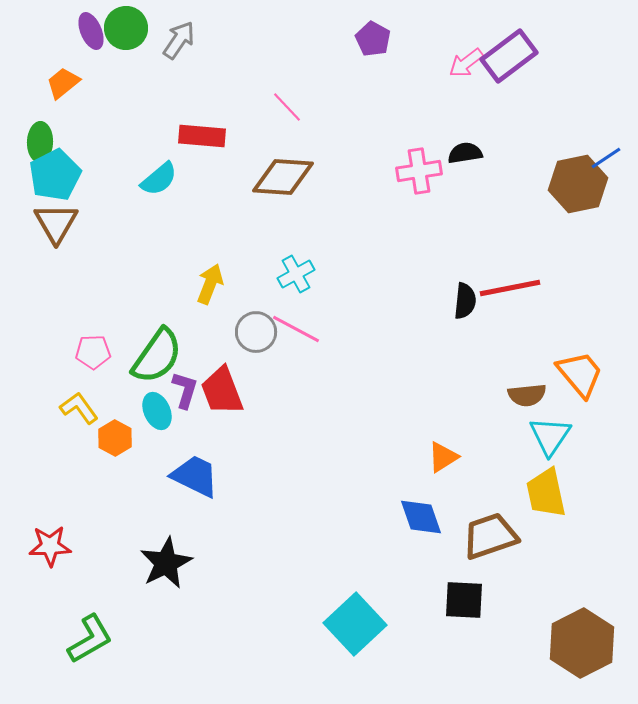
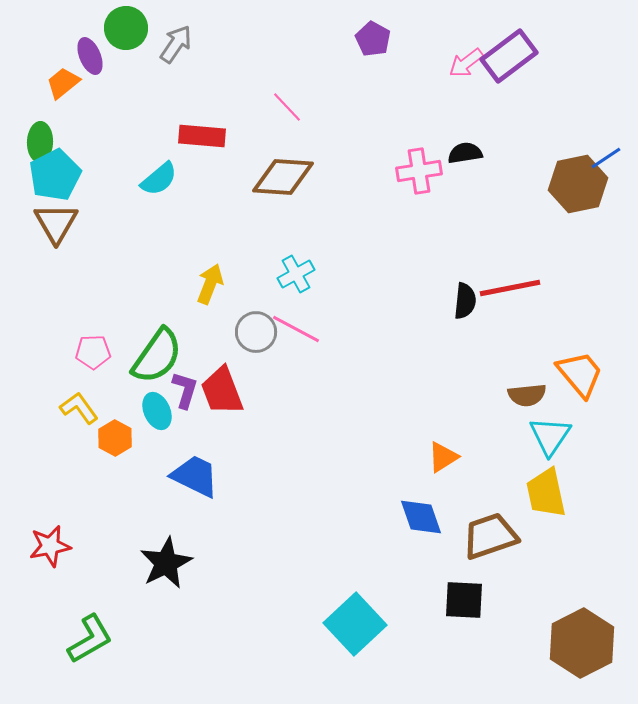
purple ellipse at (91, 31): moved 1 px left, 25 px down
gray arrow at (179, 40): moved 3 px left, 4 px down
red star at (50, 546): rotated 9 degrees counterclockwise
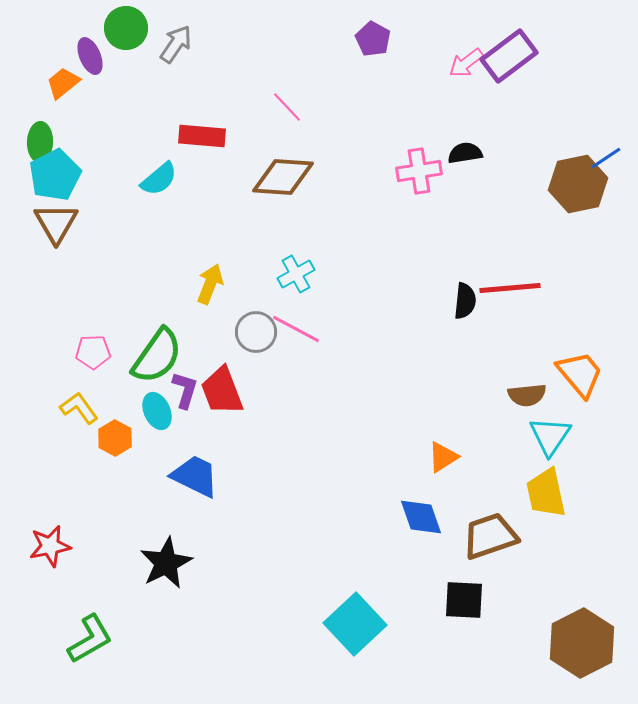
red line at (510, 288): rotated 6 degrees clockwise
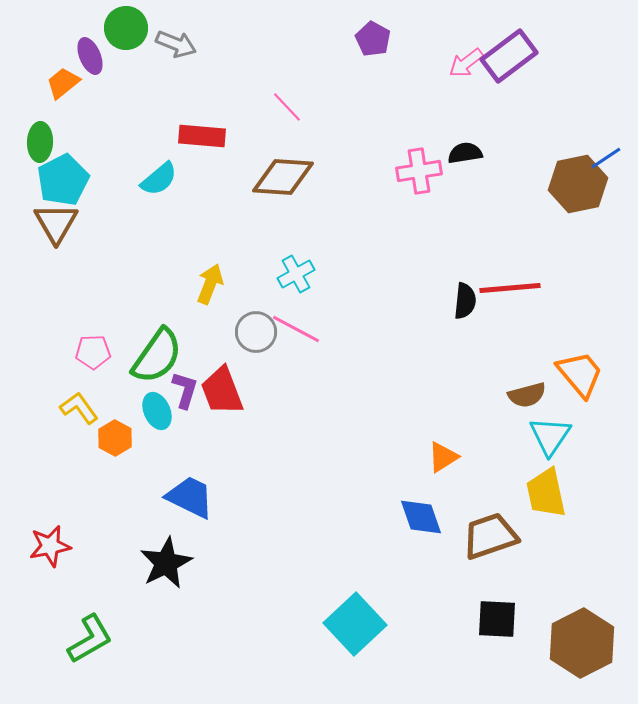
gray arrow at (176, 44): rotated 78 degrees clockwise
cyan pentagon at (55, 175): moved 8 px right, 5 px down
brown semicircle at (527, 395): rotated 9 degrees counterclockwise
blue trapezoid at (195, 476): moved 5 px left, 21 px down
black square at (464, 600): moved 33 px right, 19 px down
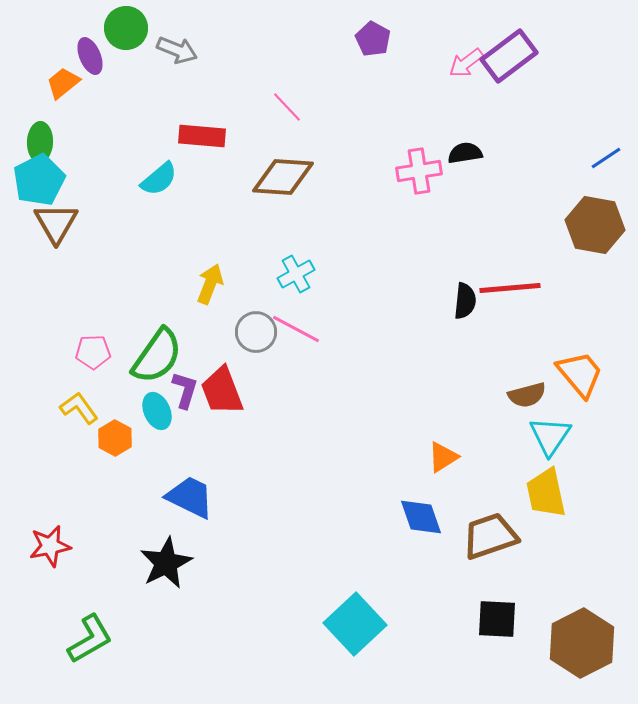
gray arrow at (176, 44): moved 1 px right, 6 px down
cyan pentagon at (63, 180): moved 24 px left
brown hexagon at (578, 184): moved 17 px right, 41 px down; rotated 22 degrees clockwise
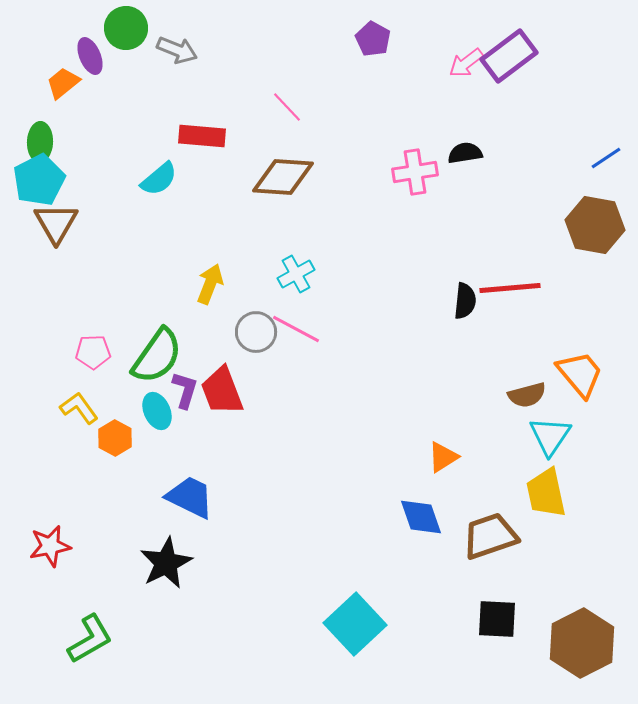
pink cross at (419, 171): moved 4 px left, 1 px down
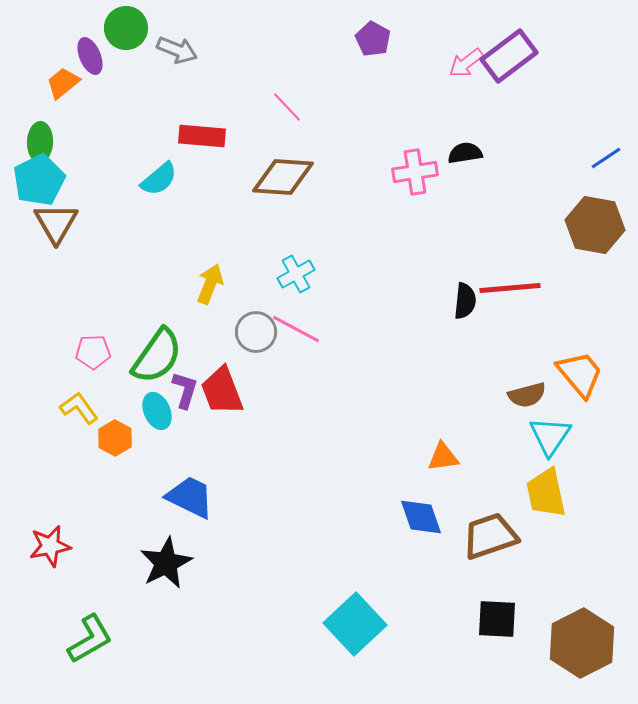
orange triangle at (443, 457): rotated 24 degrees clockwise
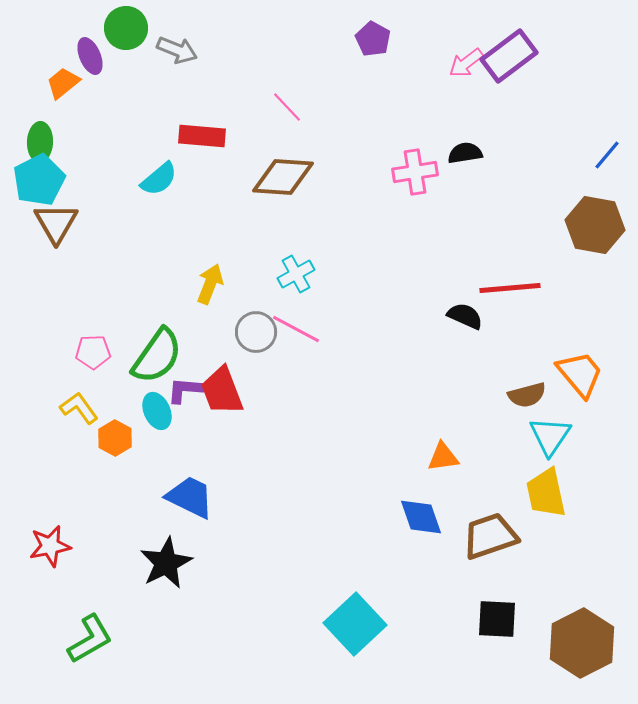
blue line at (606, 158): moved 1 px right, 3 px up; rotated 16 degrees counterclockwise
black semicircle at (465, 301): moved 15 px down; rotated 72 degrees counterclockwise
purple L-shape at (185, 390): rotated 102 degrees counterclockwise
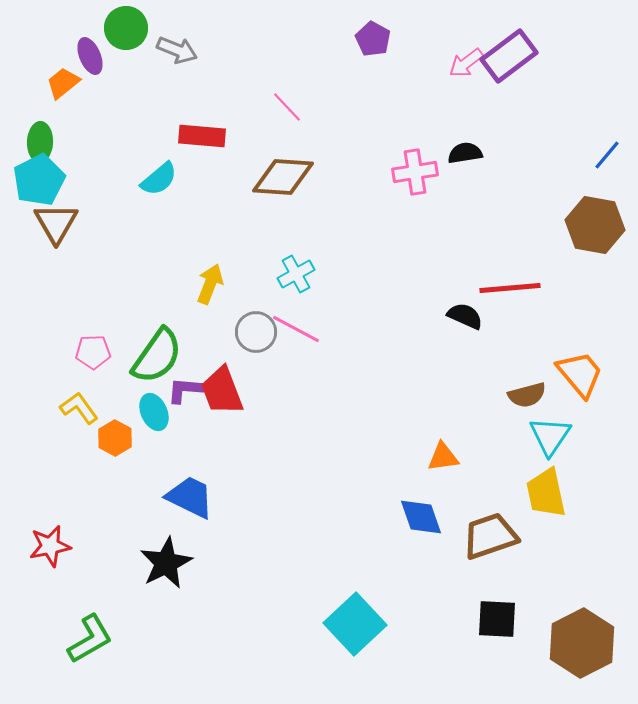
cyan ellipse at (157, 411): moved 3 px left, 1 px down
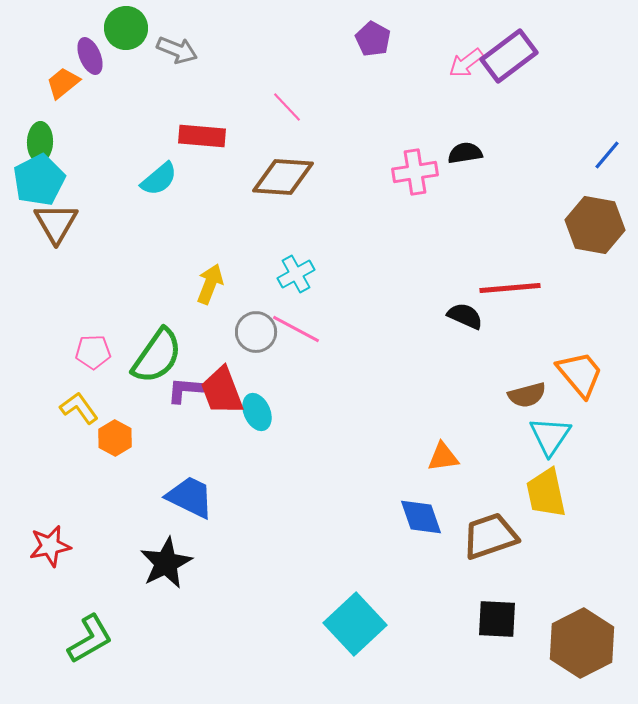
cyan ellipse at (154, 412): moved 103 px right
